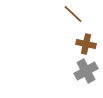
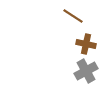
brown line: moved 2 px down; rotated 10 degrees counterclockwise
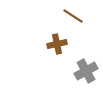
brown cross: moved 29 px left; rotated 24 degrees counterclockwise
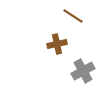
gray cross: moved 3 px left
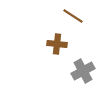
brown cross: rotated 18 degrees clockwise
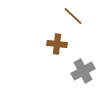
brown line: rotated 10 degrees clockwise
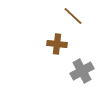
gray cross: moved 1 px left
